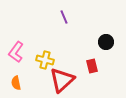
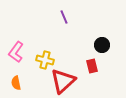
black circle: moved 4 px left, 3 px down
red triangle: moved 1 px right, 1 px down
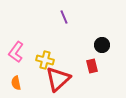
red triangle: moved 5 px left, 2 px up
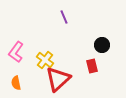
yellow cross: rotated 24 degrees clockwise
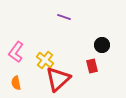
purple line: rotated 48 degrees counterclockwise
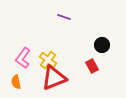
pink L-shape: moved 7 px right, 6 px down
yellow cross: moved 3 px right
red rectangle: rotated 16 degrees counterclockwise
red triangle: moved 4 px left, 1 px up; rotated 20 degrees clockwise
orange semicircle: moved 1 px up
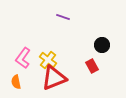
purple line: moved 1 px left
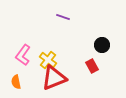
pink L-shape: moved 3 px up
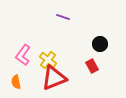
black circle: moved 2 px left, 1 px up
